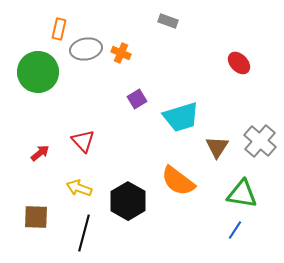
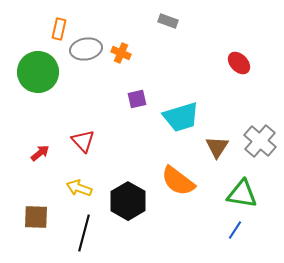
purple square: rotated 18 degrees clockwise
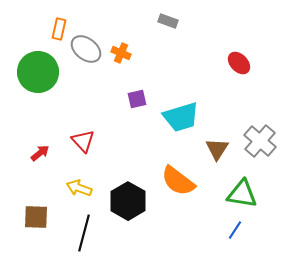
gray ellipse: rotated 48 degrees clockwise
brown triangle: moved 2 px down
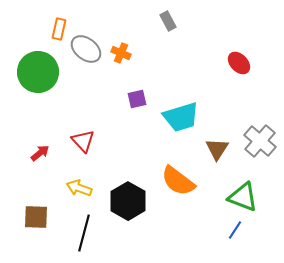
gray rectangle: rotated 42 degrees clockwise
green triangle: moved 1 px right, 3 px down; rotated 12 degrees clockwise
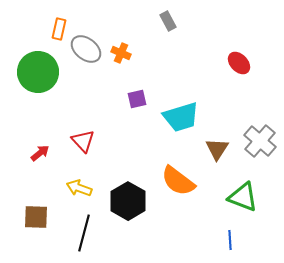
blue line: moved 5 px left, 10 px down; rotated 36 degrees counterclockwise
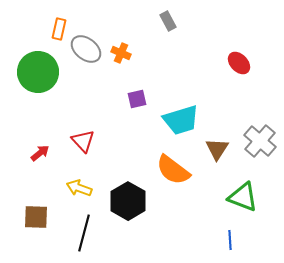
cyan trapezoid: moved 3 px down
orange semicircle: moved 5 px left, 11 px up
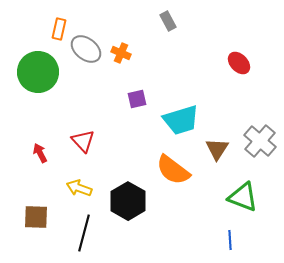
red arrow: rotated 78 degrees counterclockwise
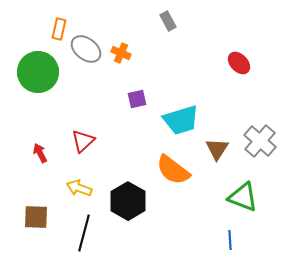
red triangle: rotated 30 degrees clockwise
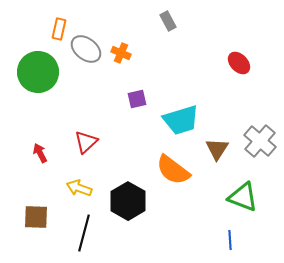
red triangle: moved 3 px right, 1 px down
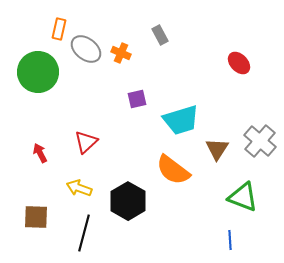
gray rectangle: moved 8 px left, 14 px down
